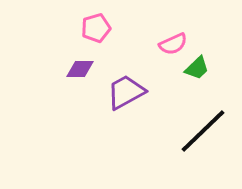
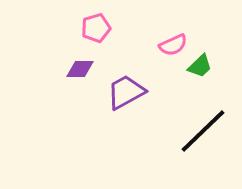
pink semicircle: moved 1 px down
green trapezoid: moved 3 px right, 2 px up
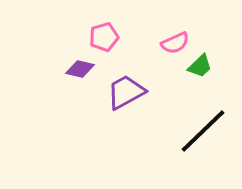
pink pentagon: moved 8 px right, 9 px down
pink semicircle: moved 2 px right, 2 px up
purple diamond: rotated 12 degrees clockwise
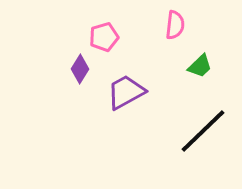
pink semicircle: moved 18 px up; rotated 60 degrees counterclockwise
purple diamond: rotated 72 degrees counterclockwise
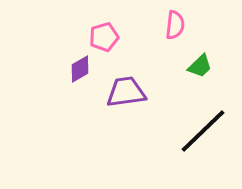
purple diamond: rotated 28 degrees clockwise
purple trapezoid: rotated 21 degrees clockwise
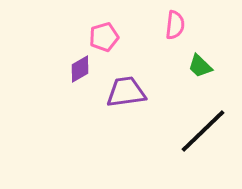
green trapezoid: rotated 88 degrees clockwise
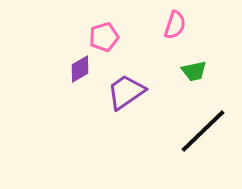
pink semicircle: rotated 12 degrees clockwise
green trapezoid: moved 6 px left, 5 px down; rotated 56 degrees counterclockwise
purple trapezoid: rotated 27 degrees counterclockwise
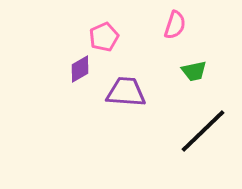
pink pentagon: rotated 8 degrees counterclockwise
purple trapezoid: rotated 39 degrees clockwise
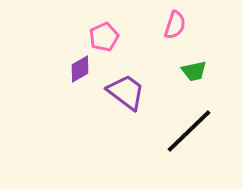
purple trapezoid: rotated 33 degrees clockwise
black line: moved 14 px left
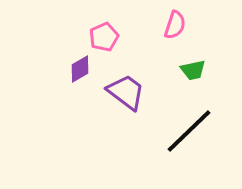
green trapezoid: moved 1 px left, 1 px up
